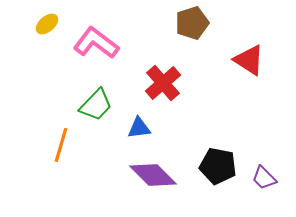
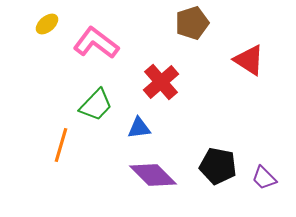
red cross: moved 2 px left, 1 px up
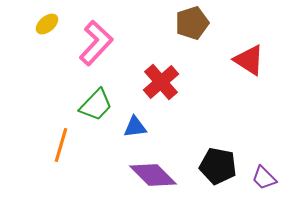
pink L-shape: rotated 96 degrees clockwise
blue triangle: moved 4 px left, 1 px up
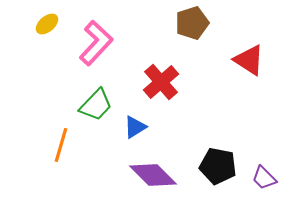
blue triangle: rotated 25 degrees counterclockwise
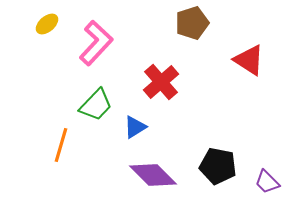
purple trapezoid: moved 3 px right, 4 px down
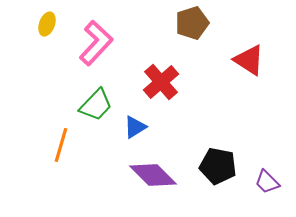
yellow ellipse: rotated 30 degrees counterclockwise
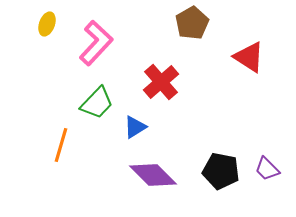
brown pentagon: rotated 12 degrees counterclockwise
red triangle: moved 3 px up
green trapezoid: moved 1 px right, 2 px up
black pentagon: moved 3 px right, 5 px down
purple trapezoid: moved 13 px up
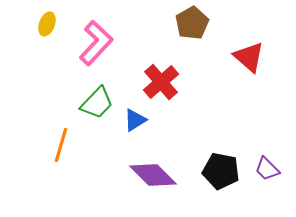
red triangle: rotated 8 degrees clockwise
blue triangle: moved 7 px up
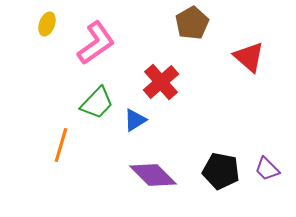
pink L-shape: rotated 12 degrees clockwise
